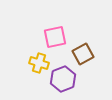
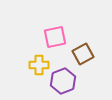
yellow cross: moved 2 px down; rotated 18 degrees counterclockwise
purple hexagon: moved 2 px down
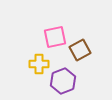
brown square: moved 3 px left, 4 px up
yellow cross: moved 1 px up
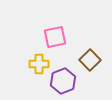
brown square: moved 10 px right, 10 px down; rotated 15 degrees counterclockwise
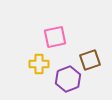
brown square: rotated 25 degrees clockwise
purple hexagon: moved 5 px right, 2 px up
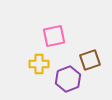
pink square: moved 1 px left, 1 px up
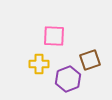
pink square: rotated 15 degrees clockwise
